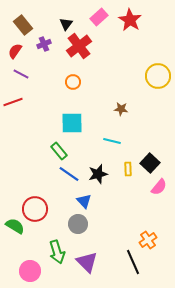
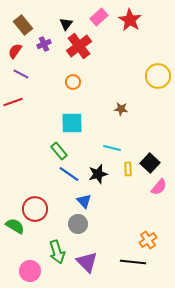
cyan line: moved 7 px down
black line: rotated 60 degrees counterclockwise
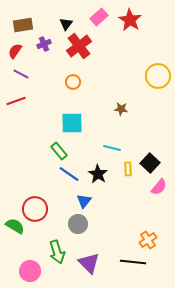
brown rectangle: rotated 60 degrees counterclockwise
red line: moved 3 px right, 1 px up
black star: rotated 24 degrees counterclockwise
blue triangle: rotated 21 degrees clockwise
purple triangle: moved 2 px right, 1 px down
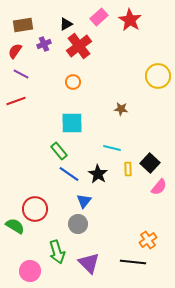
black triangle: rotated 24 degrees clockwise
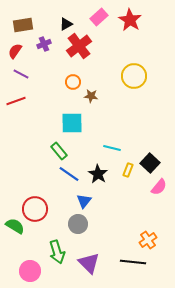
yellow circle: moved 24 px left
brown star: moved 30 px left, 13 px up
yellow rectangle: moved 1 px down; rotated 24 degrees clockwise
